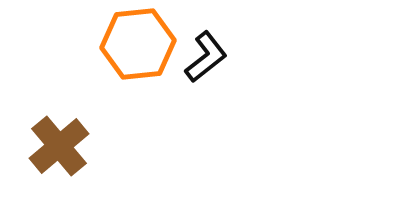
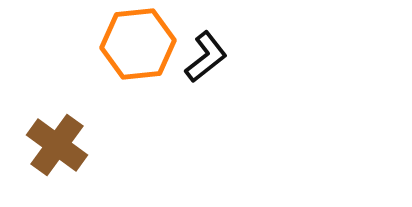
brown cross: moved 2 px left, 1 px up; rotated 14 degrees counterclockwise
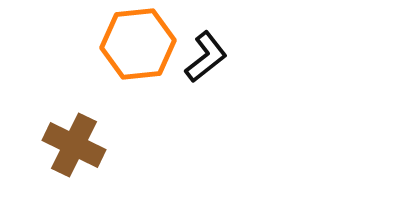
brown cross: moved 17 px right; rotated 10 degrees counterclockwise
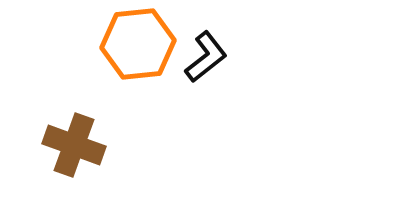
brown cross: rotated 6 degrees counterclockwise
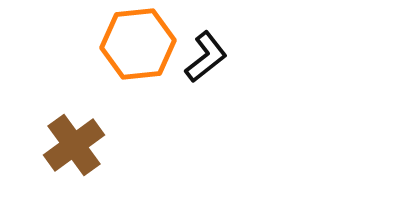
brown cross: rotated 34 degrees clockwise
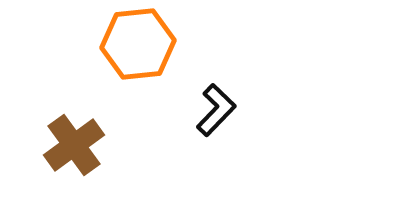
black L-shape: moved 10 px right, 53 px down; rotated 8 degrees counterclockwise
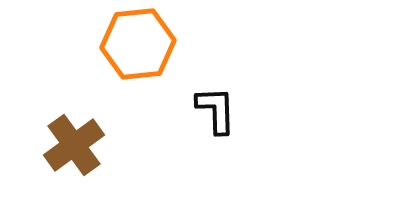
black L-shape: rotated 46 degrees counterclockwise
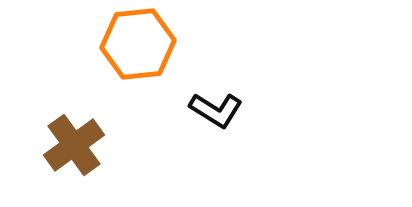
black L-shape: rotated 124 degrees clockwise
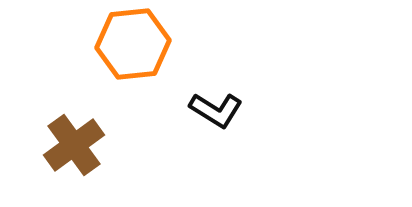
orange hexagon: moved 5 px left
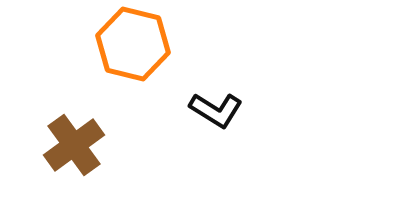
orange hexagon: rotated 20 degrees clockwise
